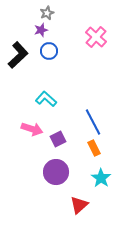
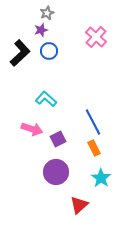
black L-shape: moved 2 px right, 2 px up
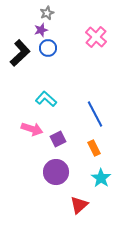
blue circle: moved 1 px left, 3 px up
blue line: moved 2 px right, 8 px up
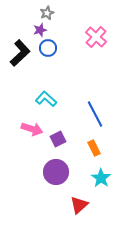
purple star: moved 1 px left
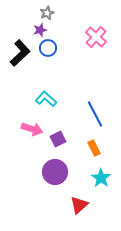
purple circle: moved 1 px left
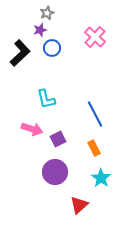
pink cross: moved 1 px left
blue circle: moved 4 px right
cyan L-shape: rotated 145 degrees counterclockwise
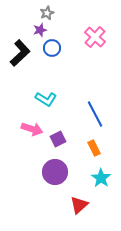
cyan L-shape: rotated 45 degrees counterclockwise
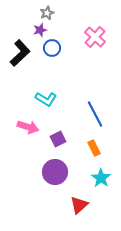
pink arrow: moved 4 px left, 2 px up
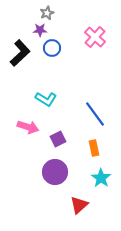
purple star: rotated 16 degrees clockwise
blue line: rotated 8 degrees counterclockwise
orange rectangle: rotated 14 degrees clockwise
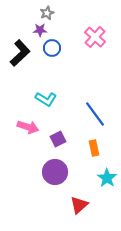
cyan star: moved 6 px right
